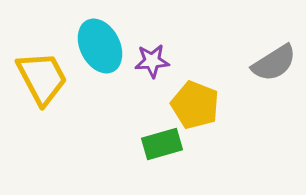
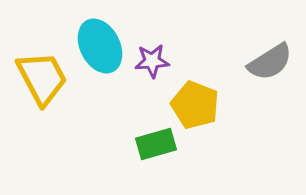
gray semicircle: moved 4 px left, 1 px up
green rectangle: moved 6 px left
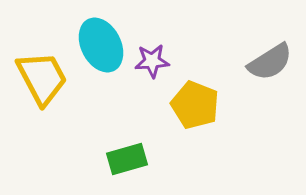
cyan ellipse: moved 1 px right, 1 px up
green rectangle: moved 29 px left, 15 px down
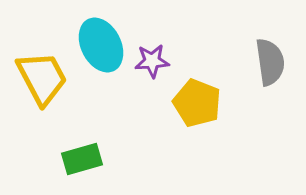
gray semicircle: rotated 66 degrees counterclockwise
yellow pentagon: moved 2 px right, 2 px up
green rectangle: moved 45 px left
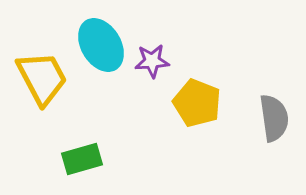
cyan ellipse: rotated 4 degrees counterclockwise
gray semicircle: moved 4 px right, 56 px down
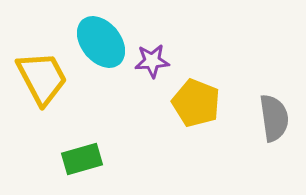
cyan ellipse: moved 3 px up; rotated 8 degrees counterclockwise
yellow pentagon: moved 1 px left
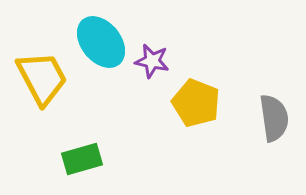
purple star: rotated 16 degrees clockwise
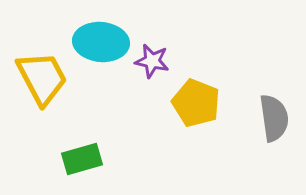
cyan ellipse: rotated 46 degrees counterclockwise
